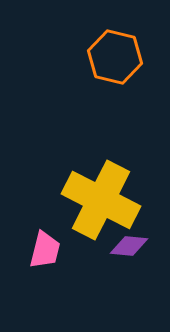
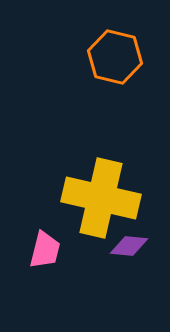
yellow cross: moved 2 px up; rotated 14 degrees counterclockwise
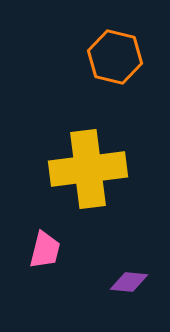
yellow cross: moved 13 px left, 29 px up; rotated 20 degrees counterclockwise
purple diamond: moved 36 px down
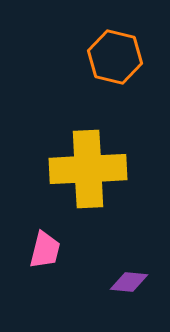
yellow cross: rotated 4 degrees clockwise
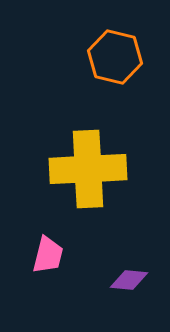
pink trapezoid: moved 3 px right, 5 px down
purple diamond: moved 2 px up
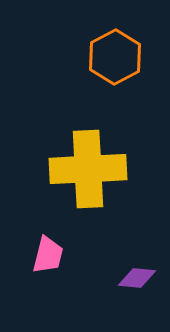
orange hexagon: rotated 18 degrees clockwise
purple diamond: moved 8 px right, 2 px up
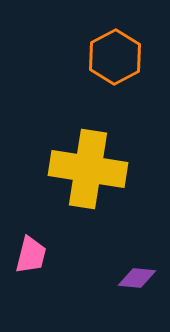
yellow cross: rotated 12 degrees clockwise
pink trapezoid: moved 17 px left
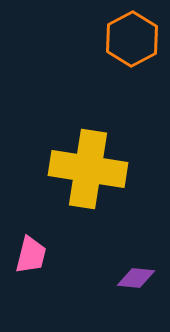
orange hexagon: moved 17 px right, 18 px up
purple diamond: moved 1 px left
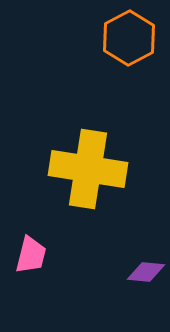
orange hexagon: moved 3 px left, 1 px up
purple diamond: moved 10 px right, 6 px up
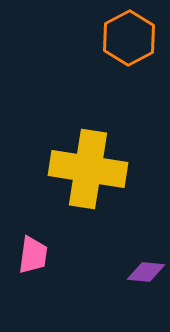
pink trapezoid: moved 2 px right; rotated 6 degrees counterclockwise
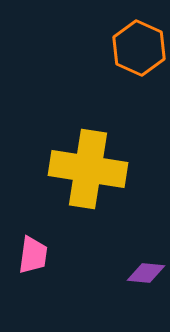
orange hexagon: moved 10 px right, 10 px down; rotated 8 degrees counterclockwise
purple diamond: moved 1 px down
